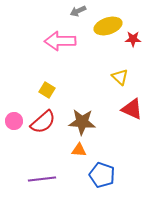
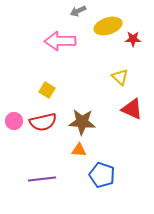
red semicircle: rotated 28 degrees clockwise
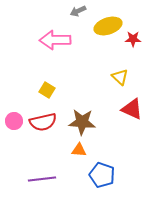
pink arrow: moved 5 px left, 1 px up
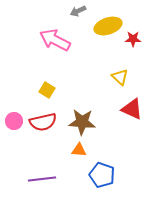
pink arrow: rotated 28 degrees clockwise
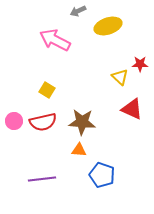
red star: moved 7 px right, 25 px down
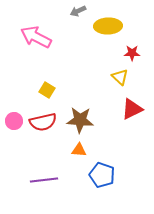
yellow ellipse: rotated 16 degrees clockwise
pink arrow: moved 19 px left, 3 px up
red star: moved 8 px left, 11 px up
red triangle: rotated 50 degrees counterclockwise
brown star: moved 2 px left, 2 px up
purple line: moved 2 px right, 1 px down
